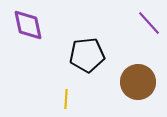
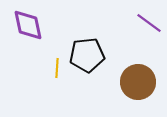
purple line: rotated 12 degrees counterclockwise
yellow line: moved 9 px left, 31 px up
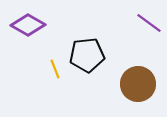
purple diamond: rotated 48 degrees counterclockwise
yellow line: moved 2 px left, 1 px down; rotated 24 degrees counterclockwise
brown circle: moved 2 px down
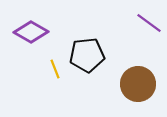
purple diamond: moved 3 px right, 7 px down
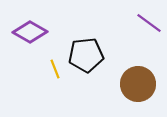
purple diamond: moved 1 px left
black pentagon: moved 1 px left
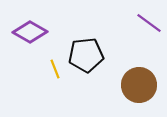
brown circle: moved 1 px right, 1 px down
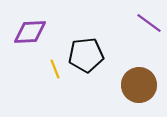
purple diamond: rotated 32 degrees counterclockwise
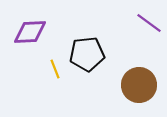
black pentagon: moved 1 px right, 1 px up
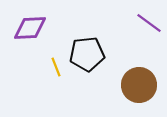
purple diamond: moved 4 px up
yellow line: moved 1 px right, 2 px up
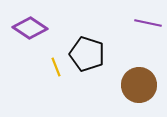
purple line: moved 1 px left; rotated 24 degrees counterclockwise
purple diamond: rotated 36 degrees clockwise
black pentagon: rotated 24 degrees clockwise
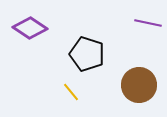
yellow line: moved 15 px right, 25 px down; rotated 18 degrees counterclockwise
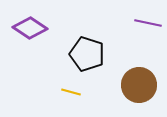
yellow line: rotated 36 degrees counterclockwise
